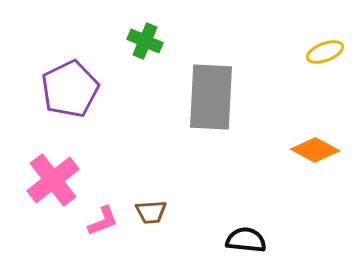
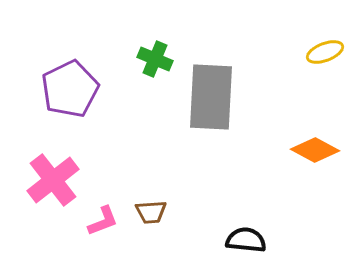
green cross: moved 10 px right, 18 px down
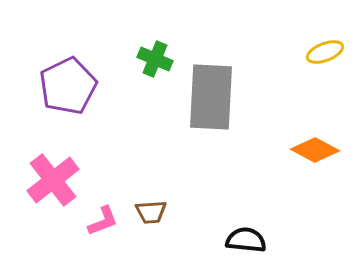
purple pentagon: moved 2 px left, 3 px up
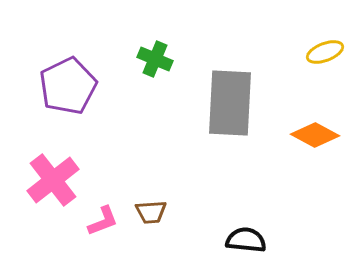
gray rectangle: moved 19 px right, 6 px down
orange diamond: moved 15 px up
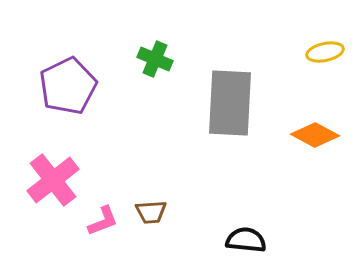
yellow ellipse: rotated 9 degrees clockwise
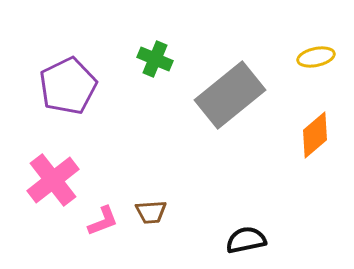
yellow ellipse: moved 9 px left, 5 px down
gray rectangle: moved 8 px up; rotated 48 degrees clockwise
orange diamond: rotated 69 degrees counterclockwise
black semicircle: rotated 18 degrees counterclockwise
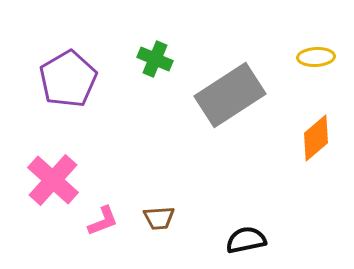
yellow ellipse: rotated 9 degrees clockwise
purple pentagon: moved 7 px up; rotated 4 degrees counterclockwise
gray rectangle: rotated 6 degrees clockwise
orange diamond: moved 1 px right, 3 px down
pink cross: rotated 10 degrees counterclockwise
brown trapezoid: moved 8 px right, 6 px down
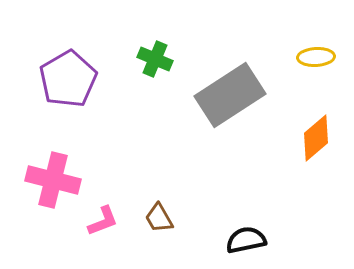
pink cross: rotated 28 degrees counterclockwise
brown trapezoid: rotated 64 degrees clockwise
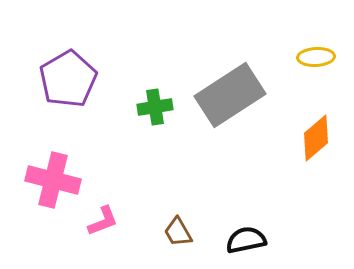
green cross: moved 48 px down; rotated 32 degrees counterclockwise
brown trapezoid: moved 19 px right, 14 px down
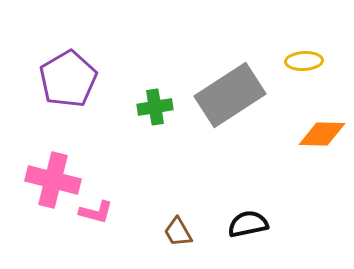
yellow ellipse: moved 12 px left, 4 px down
orange diamond: moved 6 px right, 4 px up; rotated 42 degrees clockwise
pink L-shape: moved 7 px left, 9 px up; rotated 36 degrees clockwise
black semicircle: moved 2 px right, 16 px up
